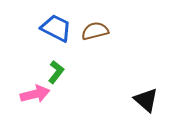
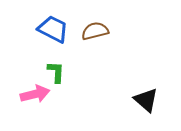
blue trapezoid: moved 3 px left, 1 px down
green L-shape: rotated 35 degrees counterclockwise
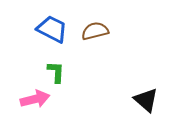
blue trapezoid: moved 1 px left
pink arrow: moved 5 px down
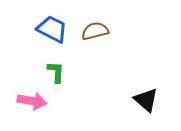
pink arrow: moved 3 px left, 2 px down; rotated 24 degrees clockwise
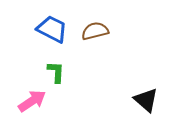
pink arrow: rotated 44 degrees counterclockwise
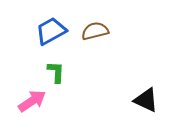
blue trapezoid: moved 1 px left, 2 px down; rotated 56 degrees counterclockwise
black triangle: rotated 16 degrees counterclockwise
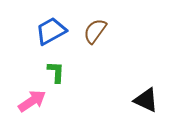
brown semicircle: rotated 40 degrees counterclockwise
